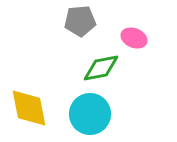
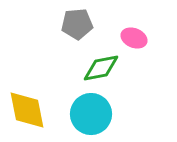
gray pentagon: moved 3 px left, 3 px down
yellow diamond: moved 2 px left, 2 px down
cyan circle: moved 1 px right
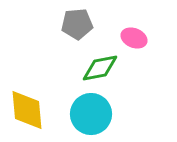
green diamond: moved 1 px left
yellow diamond: rotated 6 degrees clockwise
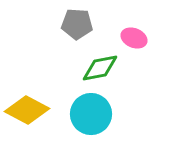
gray pentagon: rotated 8 degrees clockwise
yellow diamond: rotated 57 degrees counterclockwise
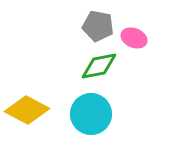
gray pentagon: moved 21 px right, 2 px down; rotated 8 degrees clockwise
green diamond: moved 1 px left, 2 px up
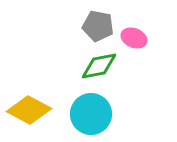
yellow diamond: moved 2 px right
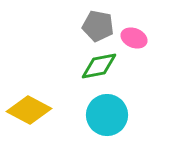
cyan circle: moved 16 px right, 1 px down
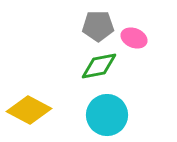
gray pentagon: rotated 12 degrees counterclockwise
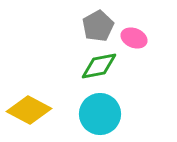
gray pentagon: rotated 28 degrees counterclockwise
cyan circle: moved 7 px left, 1 px up
